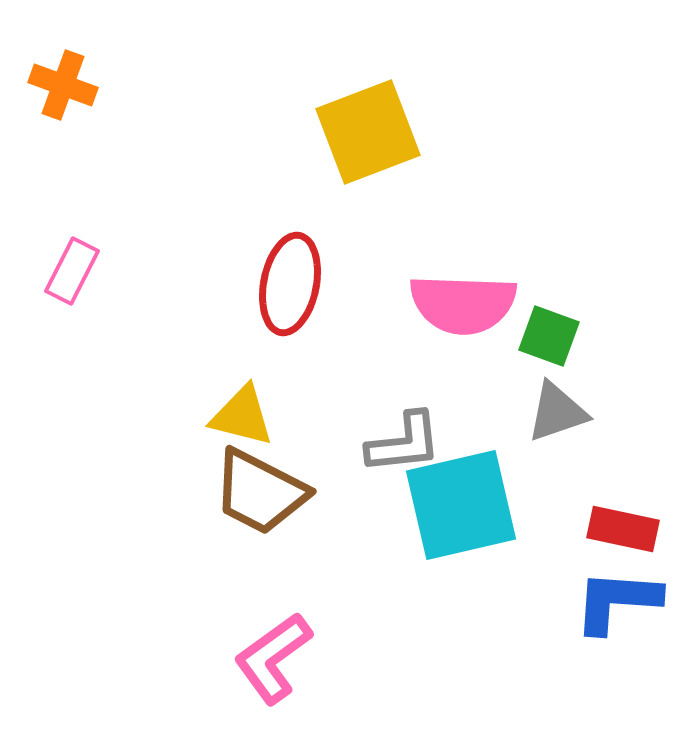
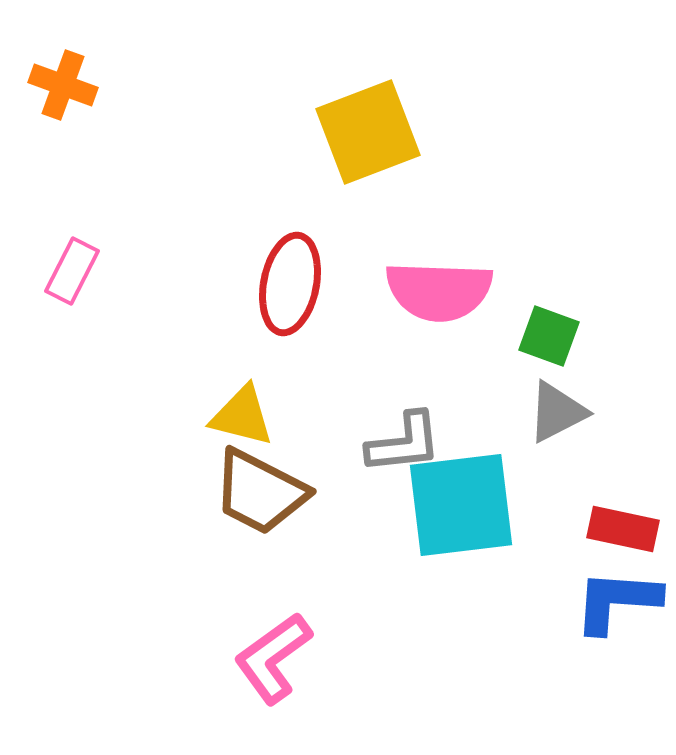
pink semicircle: moved 24 px left, 13 px up
gray triangle: rotated 8 degrees counterclockwise
cyan square: rotated 6 degrees clockwise
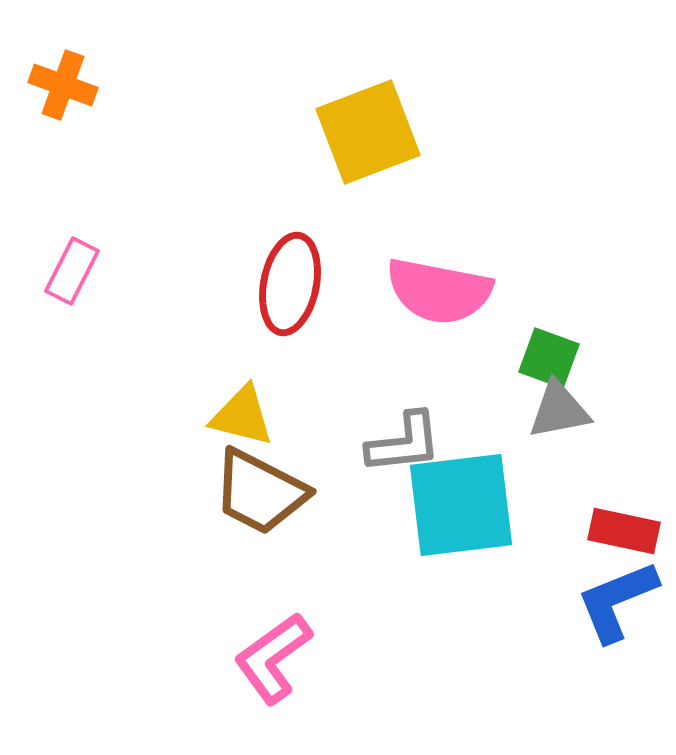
pink semicircle: rotated 9 degrees clockwise
green square: moved 22 px down
gray triangle: moved 2 px right, 2 px up; rotated 16 degrees clockwise
red rectangle: moved 1 px right, 2 px down
blue L-shape: rotated 26 degrees counterclockwise
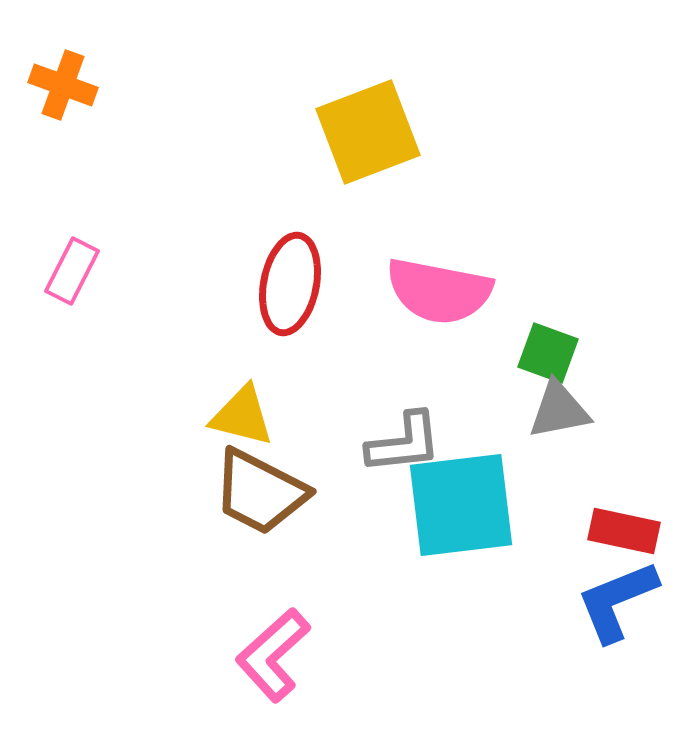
green square: moved 1 px left, 5 px up
pink L-shape: moved 3 px up; rotated 6 degrees counterclockwise
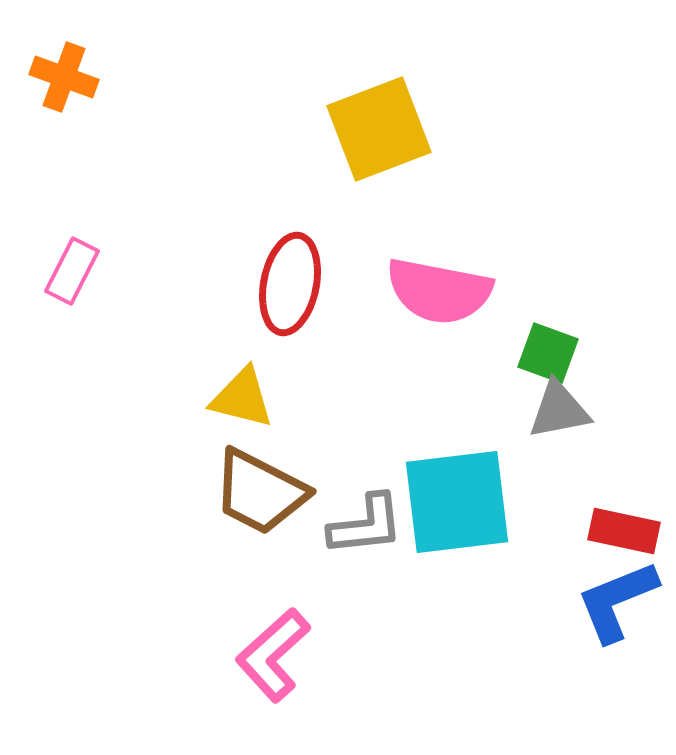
orange cross: moved 1 px right, 8 px up
yellow square: moved 11 px right, 3 px up
yellow triangle: moved 18 px up
gray L-shape: moved 38 px left, 82 px down
cyan square: moved 4 px left, 3 px up
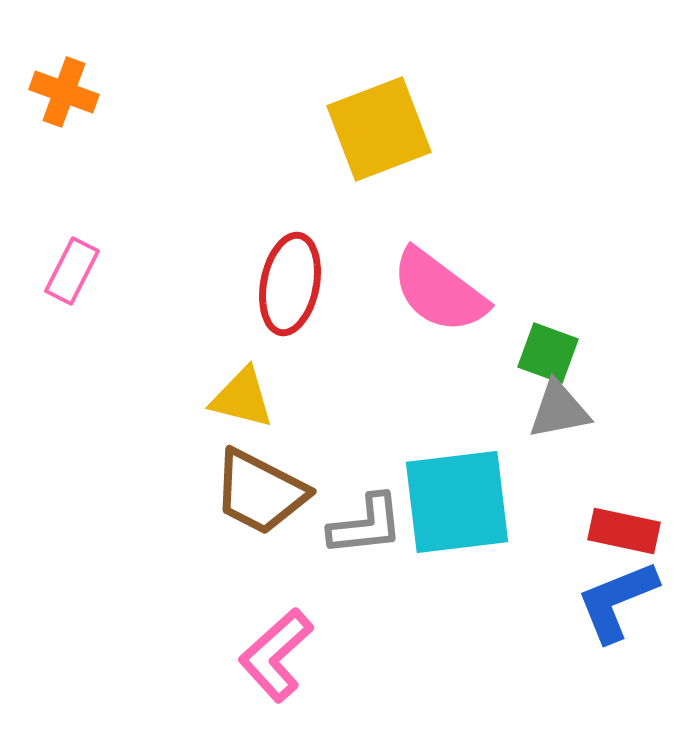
orange cross: moved 15 px down
pink semicircle: rotated 26 degrees clockwise
pink L-shape: moved 3 px right
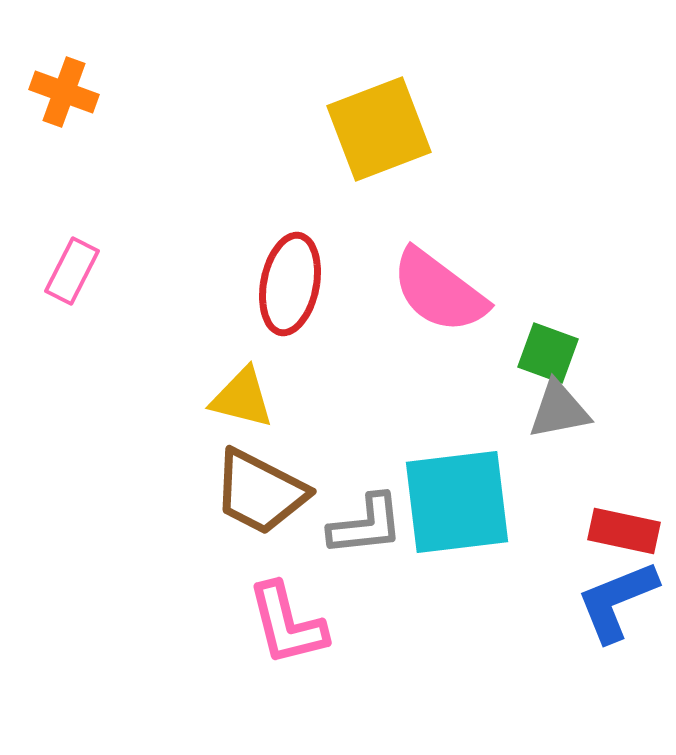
pink L-shape: moved 11 px right, 31 px up; rotated 62 degrees counterclockwise
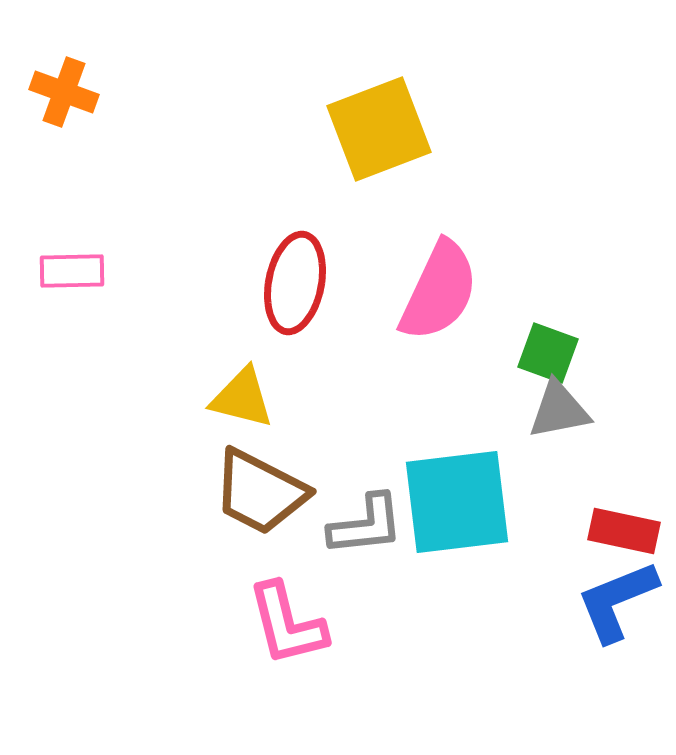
pink rectangle: rotated 62 degrees clockwise
red ellipse: moved 5 px right, 1 px up
pink semicircle: rotated 102 degrees counterclockwise
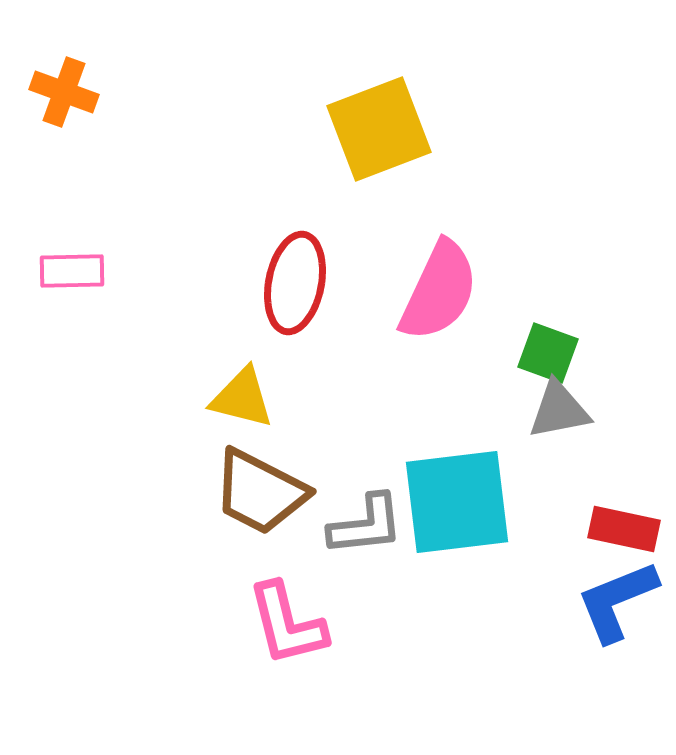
red rectangle: moved 2 px up
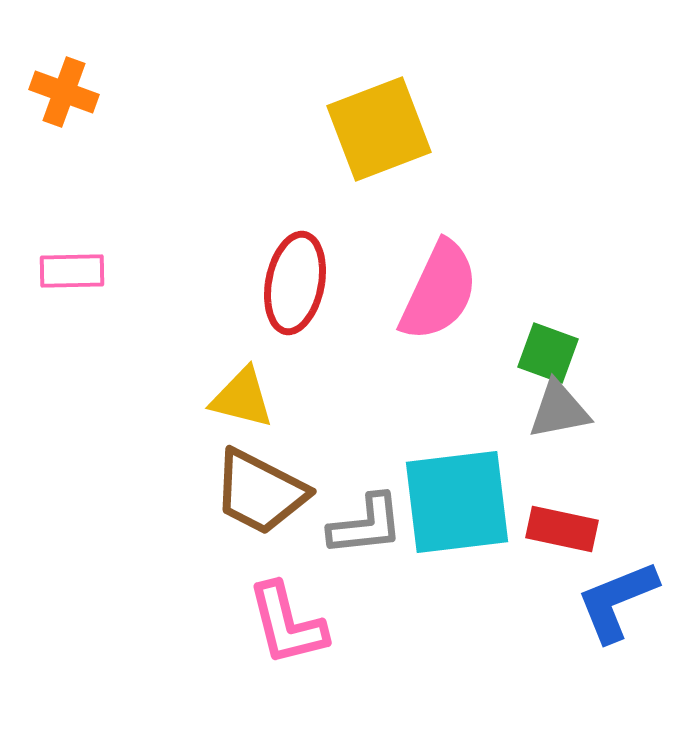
red rectangle: moved 62 px left
